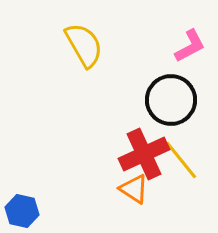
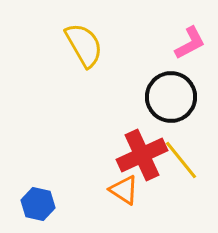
pink L-shape: moved 3 px up
black circle: moved 3 px up
red cross: moved 2 px left, 1 px down
orange triangle: moved 10 px left, 1 px down
blue hexagon: moved 16 px right, 7 px up
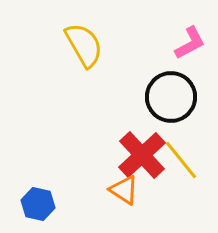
red cross: rotated 18 degrees counterclockwise
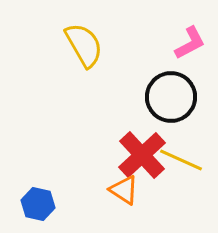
yellow line: rotated 27 degrees counterclockwise
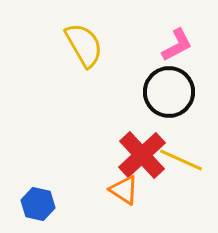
pink L-shape: moved 13 px left, 2 px down
black circle: moved 2 px left, 5 px up
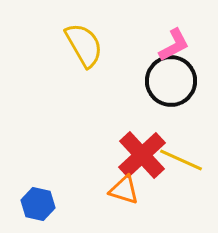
pink L-shape: moved 3 px left
black circle: moved 2 px right, 11 px up
orange triangle: rotated 16 degrees counterclockwise
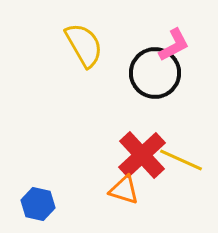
black circle: moved 16 px left, 8 px up
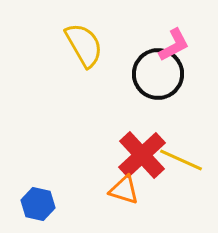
black circle: moved 3 px right, 1 px down
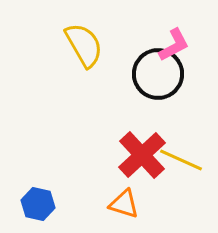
orange triangle: moved 14 px down
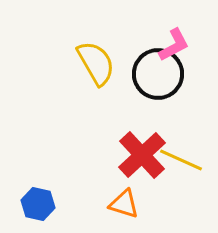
yellow semicircle: moved 12 px right, 18 px down
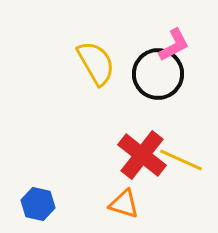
red cross: rotated 9 degrees counterclockwise
